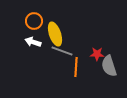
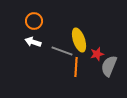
yellow ellipse: moved 24 px right, 6 px down
red star: rotated 16 degrees counterclockwise
gray semicircle: rotated 40 degrees clockwise
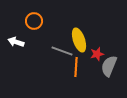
white arrow: moved 17 px left
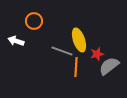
white arrow: moved 1 px up
gray semicircle: rotated 30 degrees clockwise
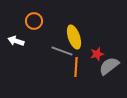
yellow ellipse: moved 5 px left, 3 px up
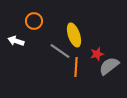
yellow ellipse: moved 2 px up
gray line: moved 2 px left; rotated 15 degrees clockwise
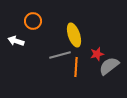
orange circle: moved 1 px left
gray line: moved 4 px down; rotated 50 degrees counterclockwise
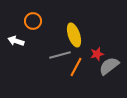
orange line: rotated 24 degrees clockwise
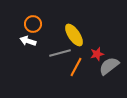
orange circle: moved 3 px down
yellow ellipse: rotated 15 degrees counterclockwise
white arrow: moved 12 px right
gray line: moved 2 px up
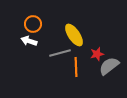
white arrow: moved 1 px right
orange line: rotated 30 degrees counterclockwise
